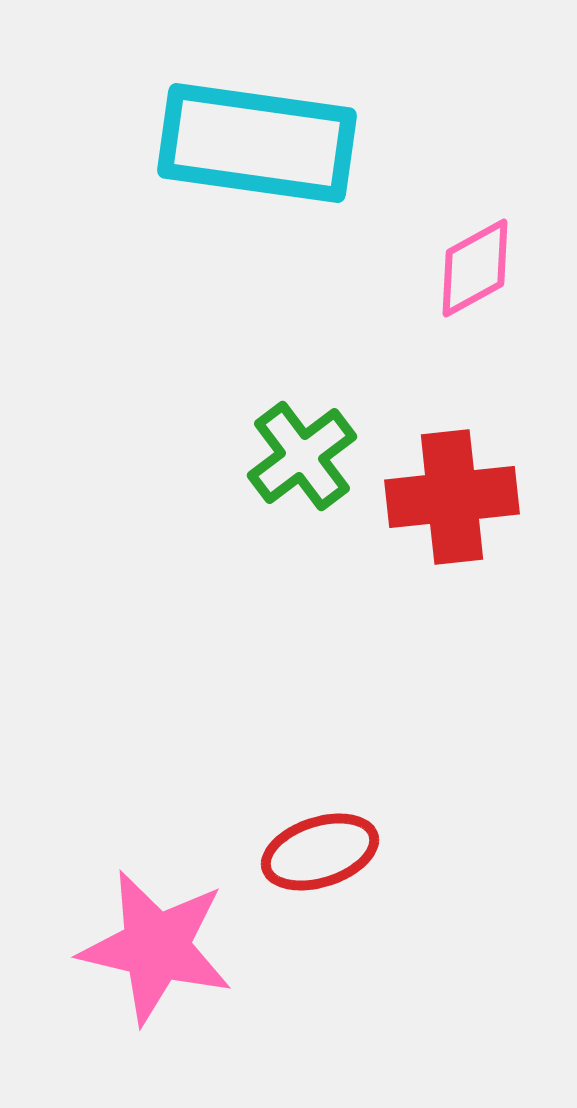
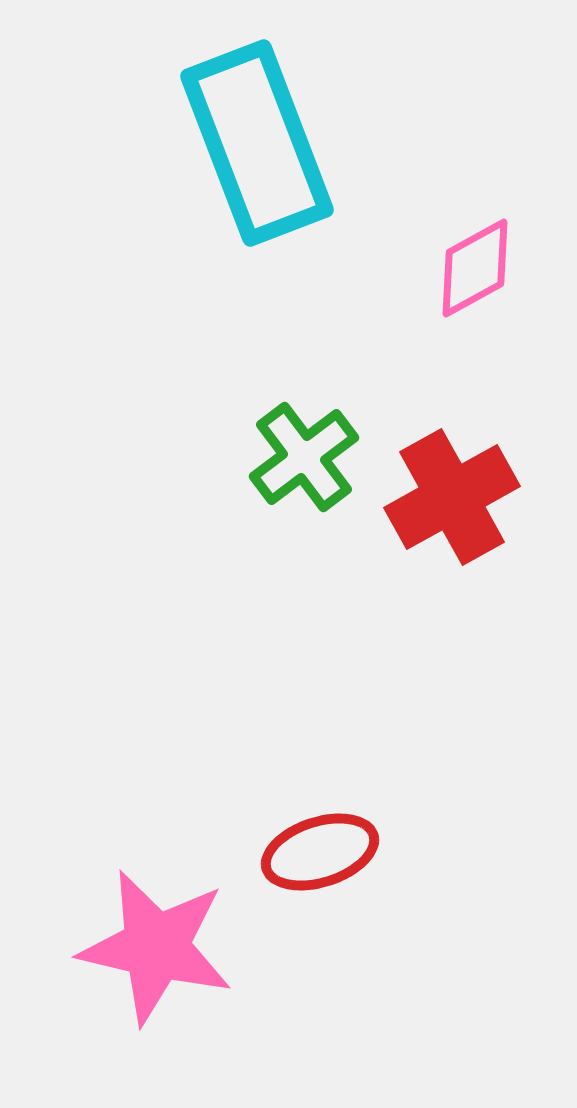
cyan rectangle: rotated 61 degrees clockwise
green cross: moved 2 px right, 1 px down
red cross: rotated 23 degrees counterclockwise
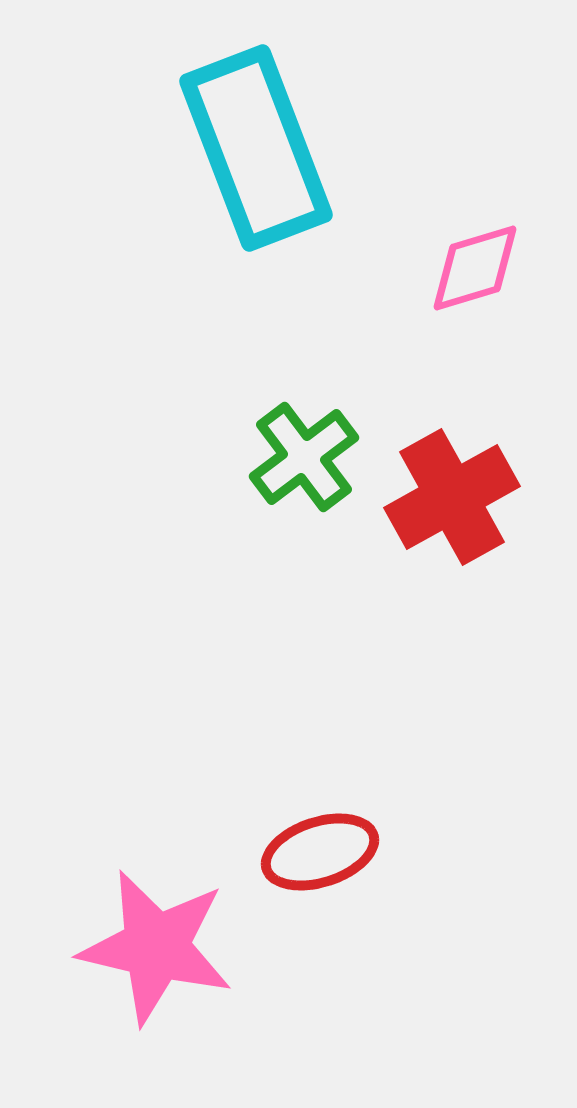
cyan rectangle: moved 1 px left, 5 px down
pink diamond: rotated 12 degrees clockwise
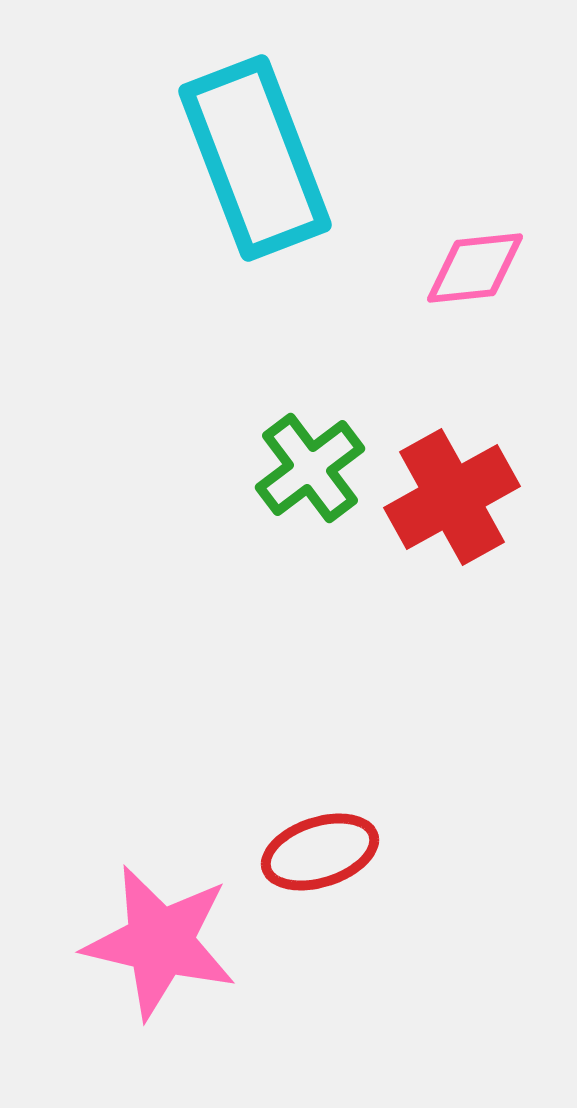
cyan rectangle: moved 1 px left, 10 px down
pink diamond: rotated 11 degrees clockwise
green cross: moved 6 px right, 11 px down
pink star: moved 4 px right, 5 px up
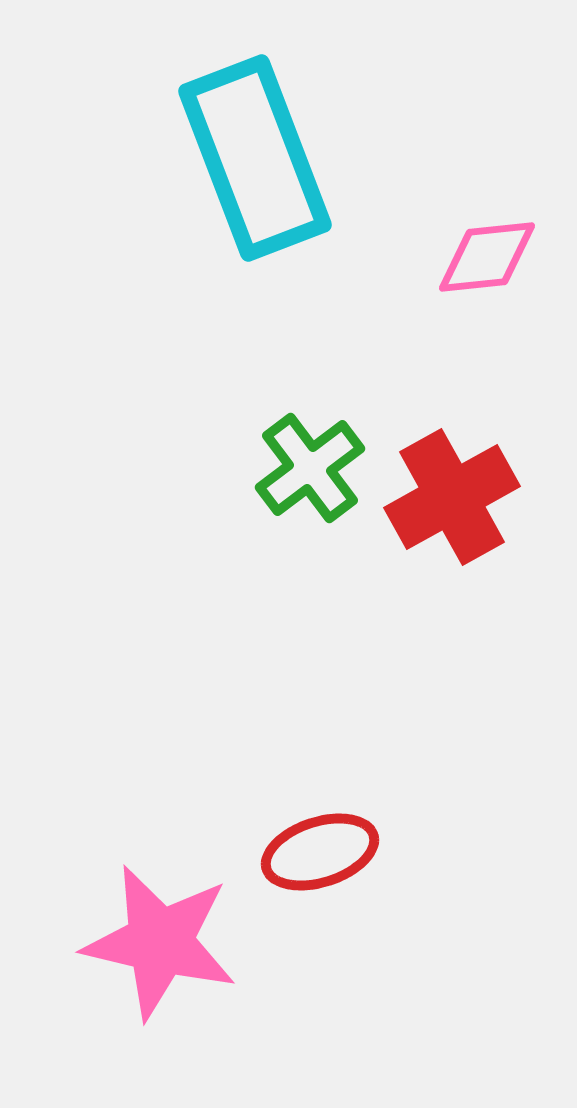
pink diamond: moved 12 px right, 11 px up
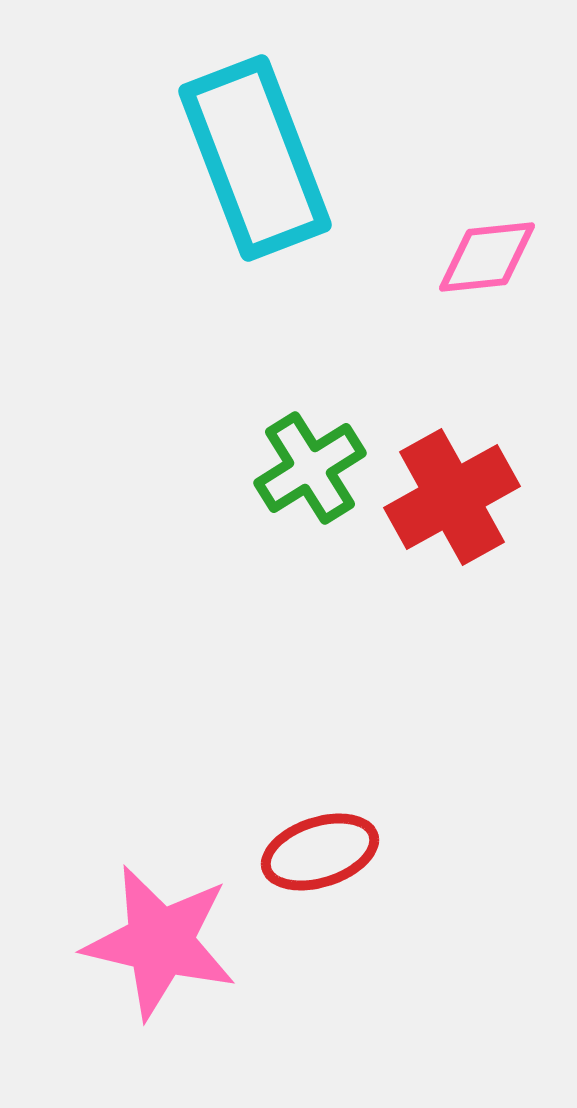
green cross: rotated 5 degrees clockwise
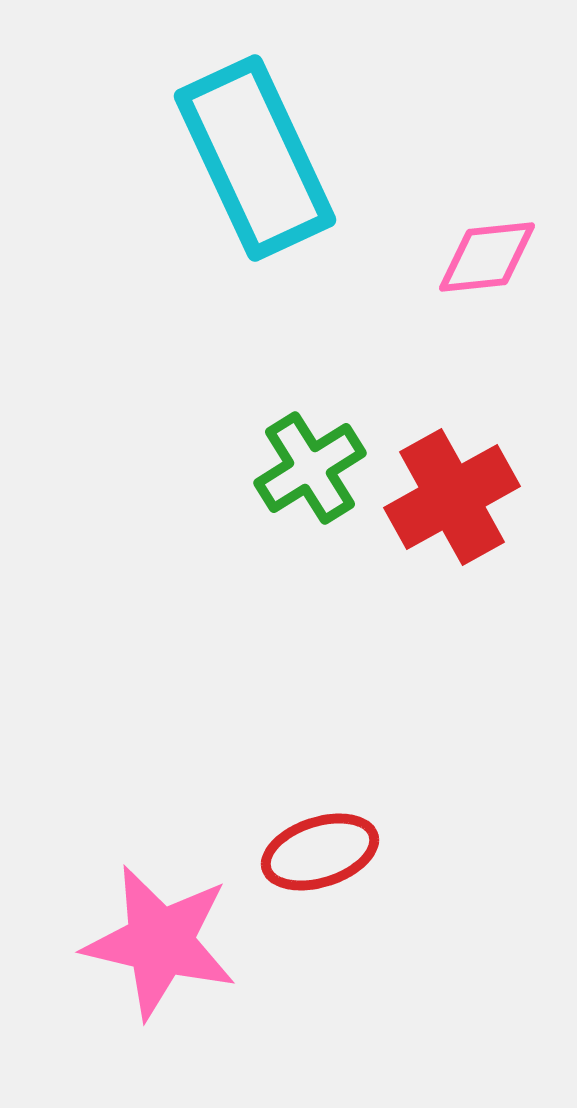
cyan rectangle: rotated 4 degrees counterclockwise
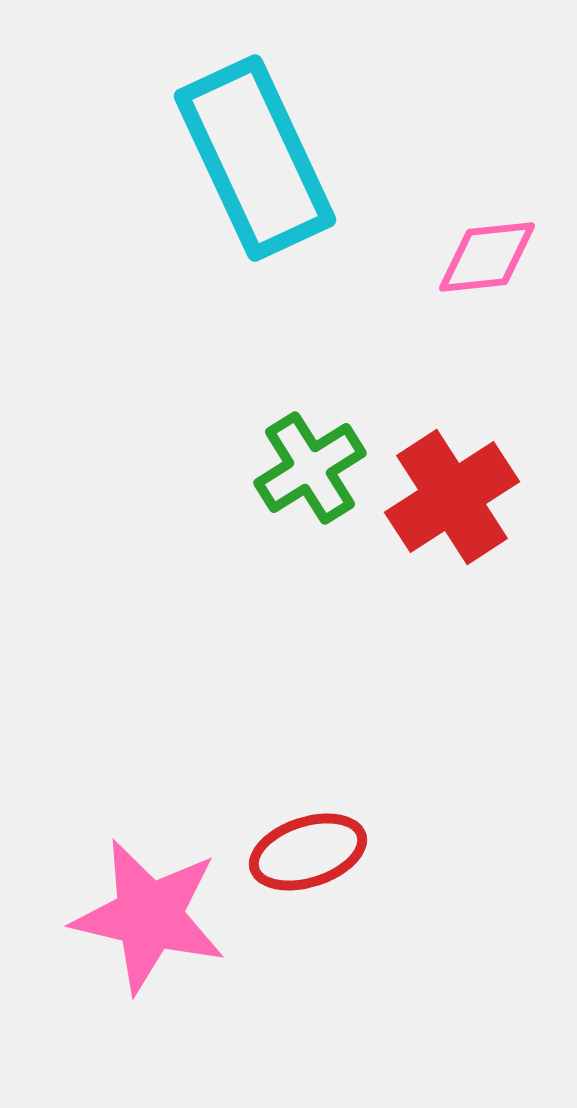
red cross: rotated 4 degrees counterclockwise
red ellipse: moved 12 px left
pink star: moved 11 px left, 26 px up
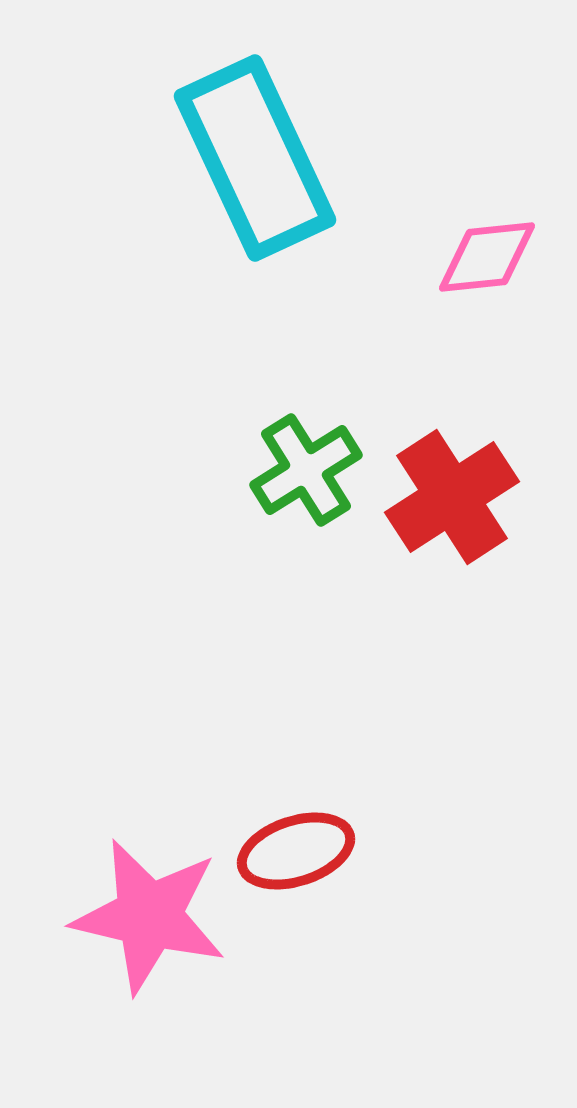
green cross: moved 4 px left, 2 px down
red ellipse: moved 12 px left, 1 px up
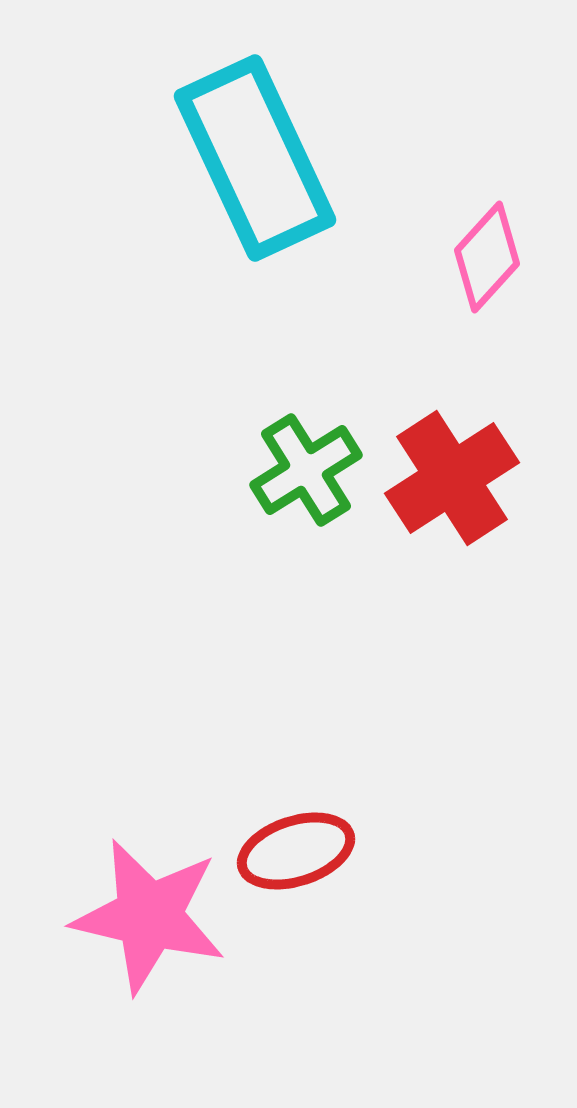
pink diamond: rotated 42 degrees counterclockwise
red cross: moved 19 px up
